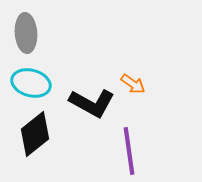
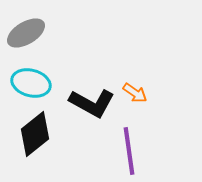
gray ellipse: rotated 63 degrees clockwise
orange arrow: moved 2 px right, 9 px down
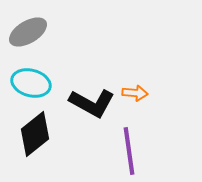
gray ellipse: moved 2 px right, 1 px up
orange arrow: rotated 30 degrees counterclockwise
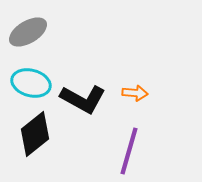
black L-shape: moved 9 px left, 4 px up
purple line: rotated 24 degrees clockwise
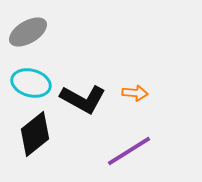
purple line: rotated 42 degrees clockwise
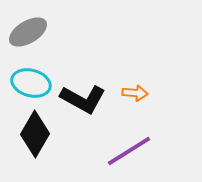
black diamond: rotated 21 degrees counterclockwise
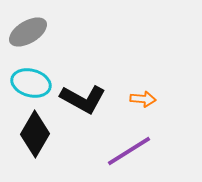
orange arrow: moved 8 px right, 6 px down
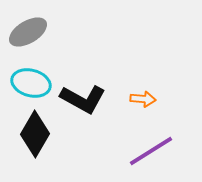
purple line: moved 22 px right
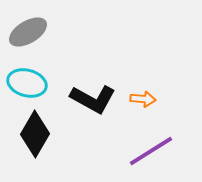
cyan ellipse: moved 4 px left
black L-shape: moved 10 px right
